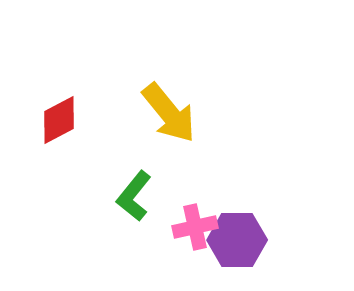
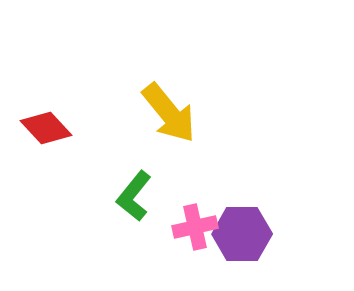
red diamond: moved 13 px left, 8 px down; rotated 75 degrees clockwise
purple hexagon: moved 5 px right, 6 px up
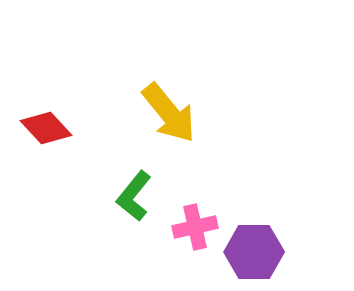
purple hexagon: moved 12 px right, 18 px down
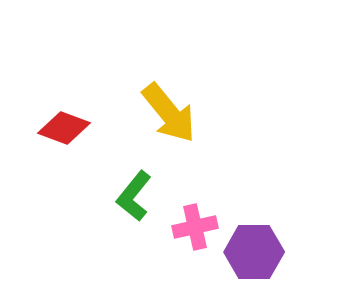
red diamond: moved 18 px right; rotated 27 degrees counterclockwise
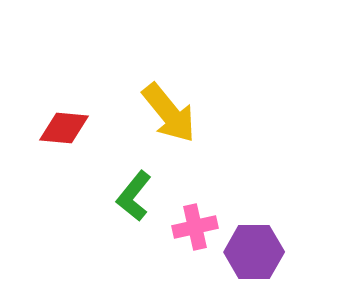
red diamond: rotated 15 degrees counterclockwise
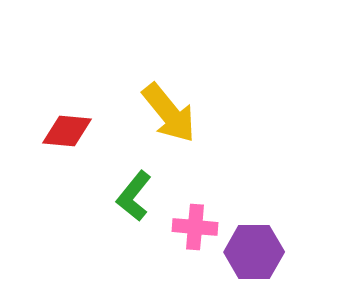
red diamond: moved 3 px right, 3 px down
pink cross: rotated 18 degrees clockwise
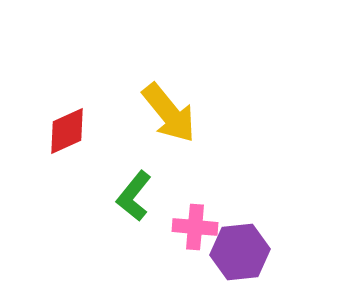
red diamond: rotated 30 degrees counterclockwise
purple hexagon: moved 14 px left; rotated 6 degrees counterclockwise
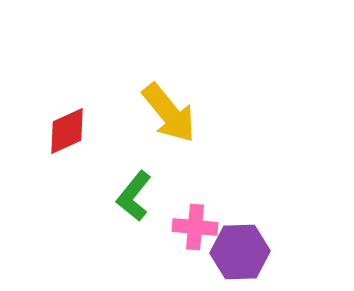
purple hexagon: rotated 4 degrees clockwise
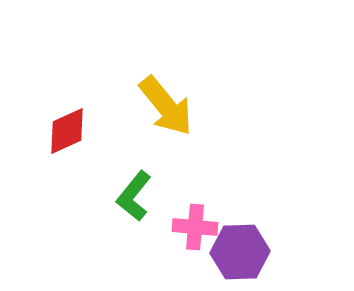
yellow arrow: moved 3 px left, 7 px up
